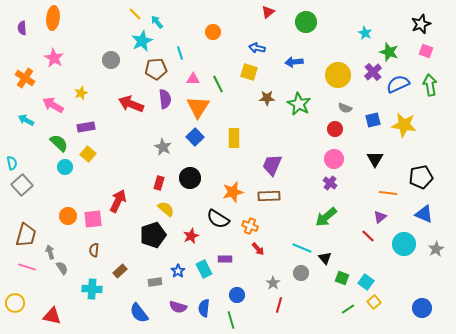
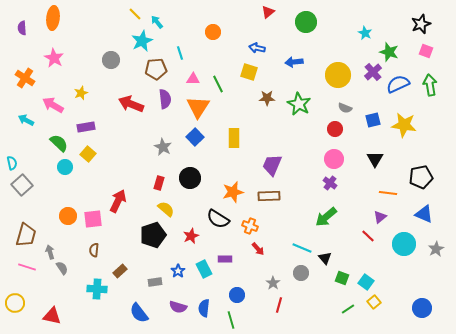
cyan cross at (92, 289): moved 5 px right
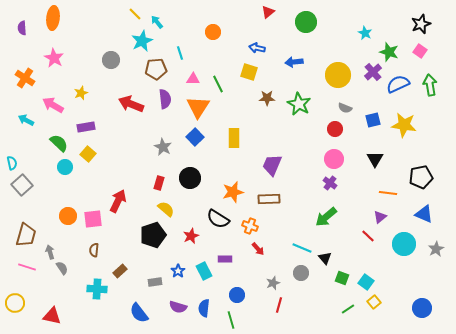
pink square at (426, 51): moved 6 px left; rotated 16 degrees clockwise
brown rectangle at (269, 196): moved 3 px down
cyan rectangle at (204, 269): moved 2 px down
gray star at (273, 283): rotated 16 degrees clockwise
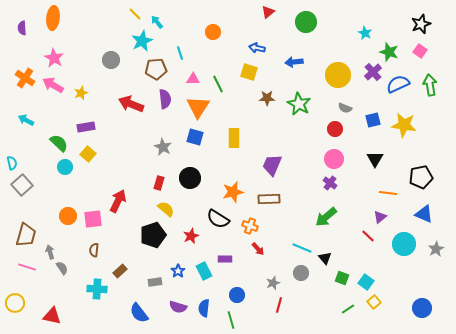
pink arrow at (53, 105): moved 20 px up
blue square at (195, 137): rotated 30 degrees counterclockwise
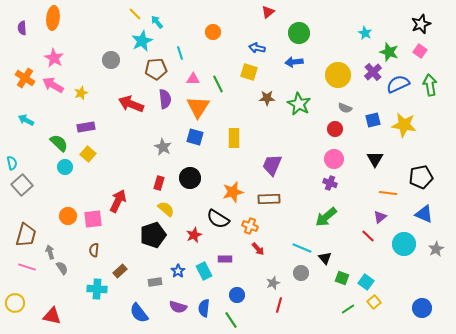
green circle at (306, 22): moved 7 px left, 11 px down
purple cross at (330, 183): rotated 16 degrees counterclockwise
red star at (191, 236): moved 3 px right, 1 px up
green line at (231, 320): rotated 18 degrees counterclockwise
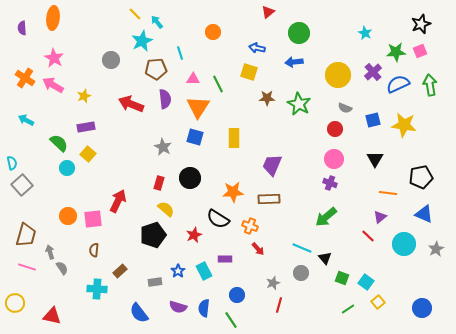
pink square at (420, 51): rotated 32 degrees clockwise
green star at (389, 52): moved 7 px right; rotated 24 degrees counterclockwise
yellow star at (81, 93): moved 3 px right, 3 px down
cyan circle at (65, 167): moved 2 px right, 1 px down
orange star at (233, 192): rotated 10 degrees clockwise
yellow square at (374, 302): moved 4 px right
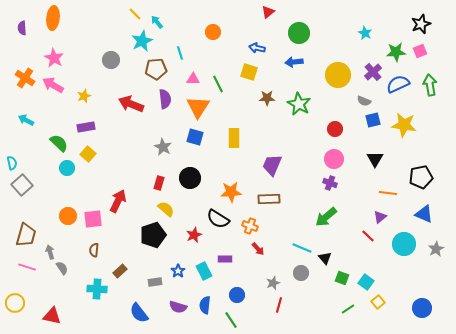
gray semicircle at (345, 108): moved 19 px right, 7 px up
orange star at (233, 192): moved 2 px left
blue semicircle at (204, 308): moved 1 px right, 3 px up
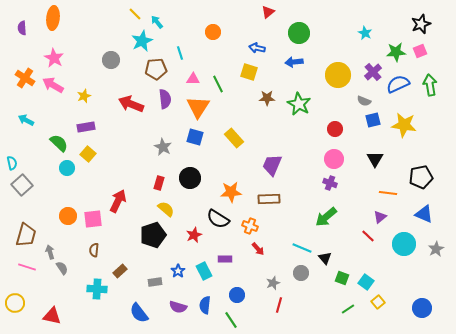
yellow rectangle at (234, 138): rotated 42 degrees counterclockwise
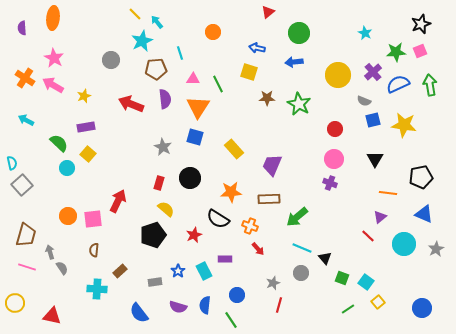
yellow rectangle at (234, 138): moved 11 px down
green arrow at (326, 217): moved 29 px left
